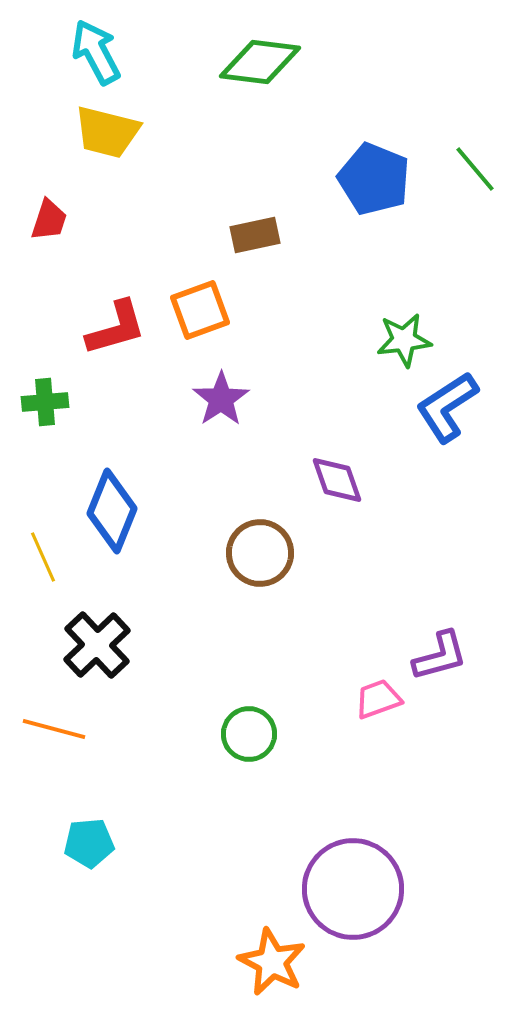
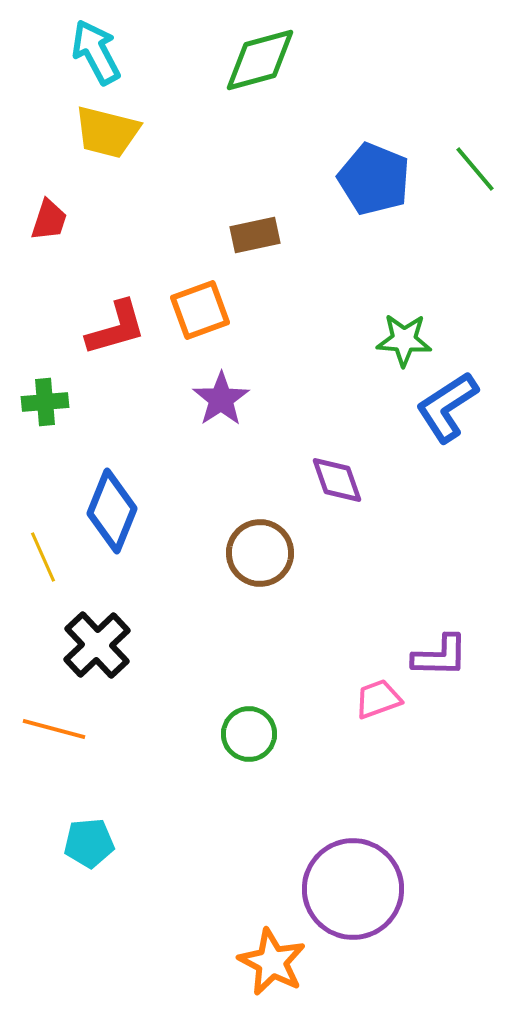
green diamond: moved 2 px up; rotated 22 degrees counterclockwise
green star: rotated 10 degrees clockwise
purple L-shape: rotated 16 degrees clockwise
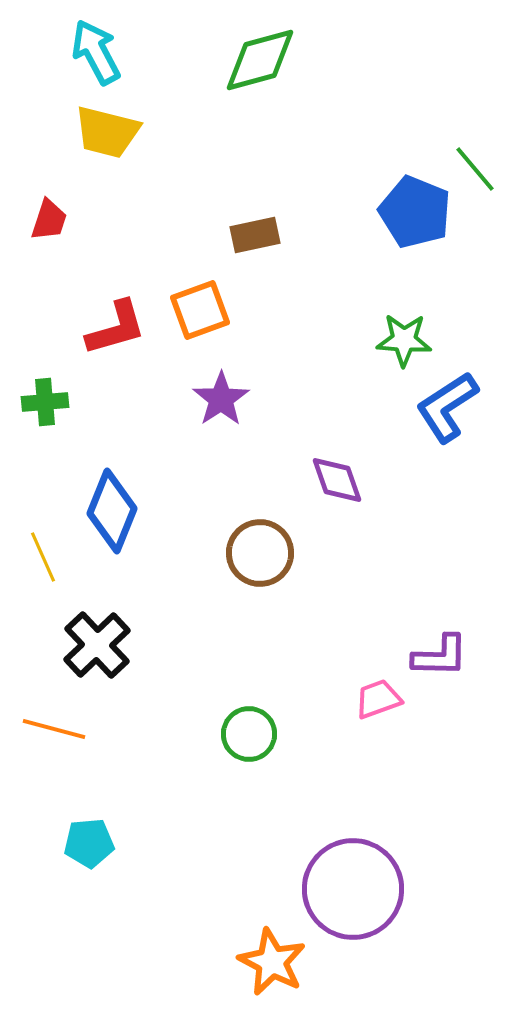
blue pentagon: moved 41 px right, 33 px down
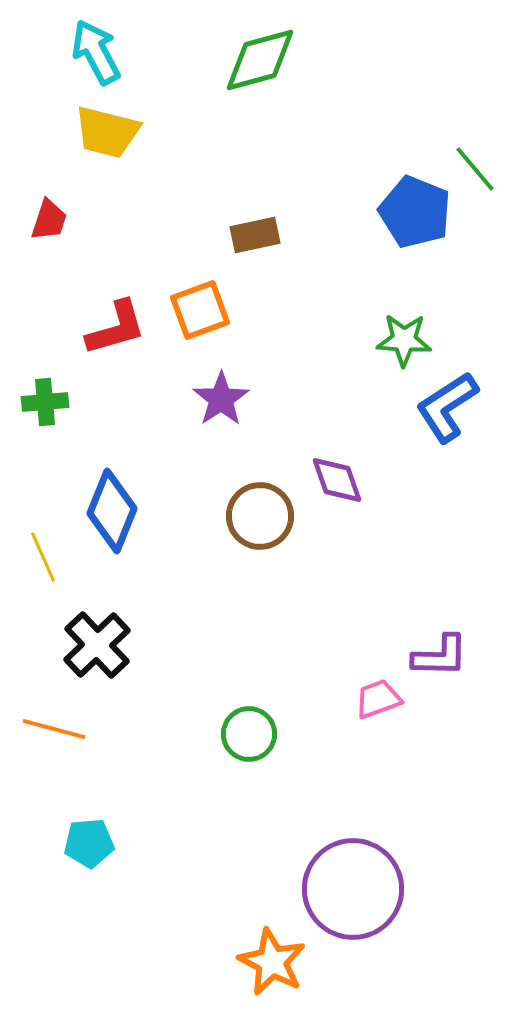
brown circle: moved 37 px up
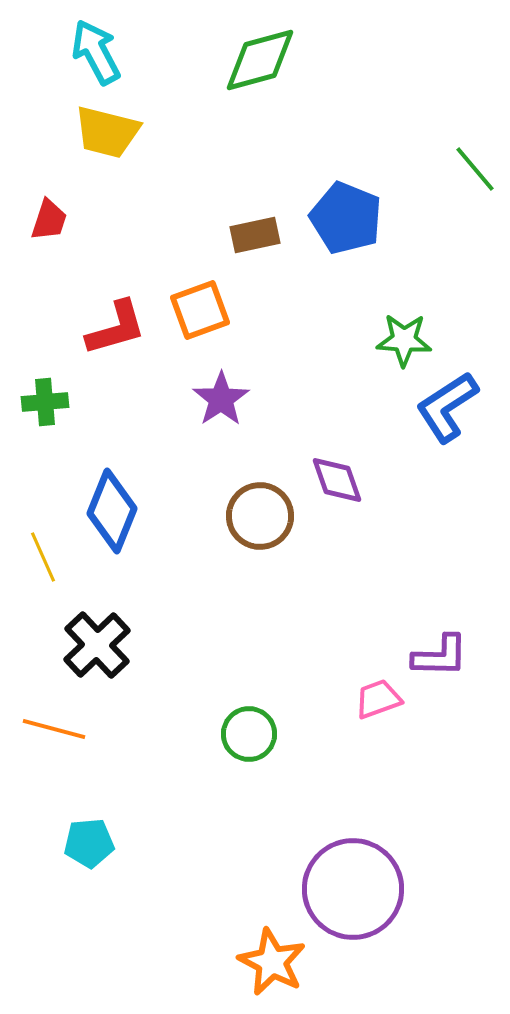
blue pentagon: moved 69 px left, 6 px down
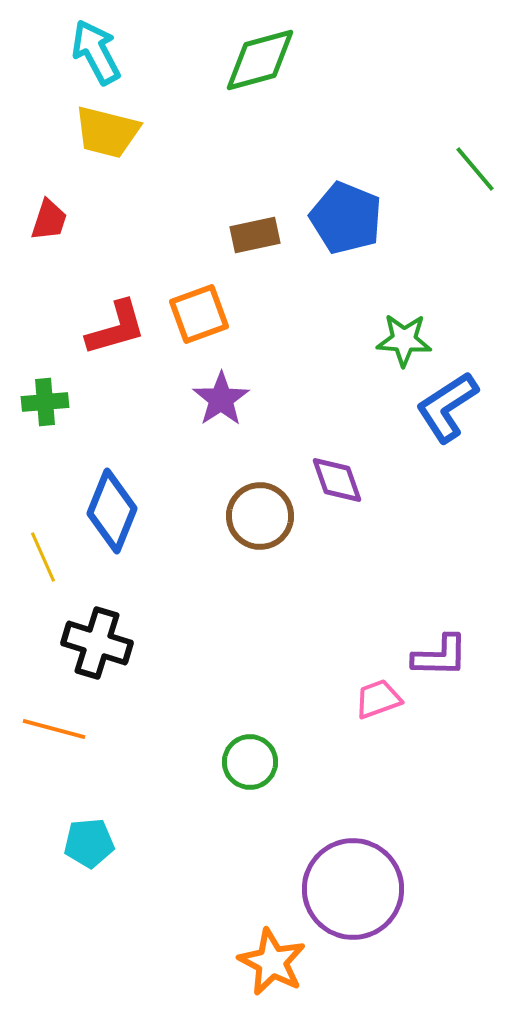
orange square: moved 1 px left, 4 px down
black cross: moved 2 px up; rotated 30 degrees counterclockwise
green circle: moved 1 px right, 28 px down
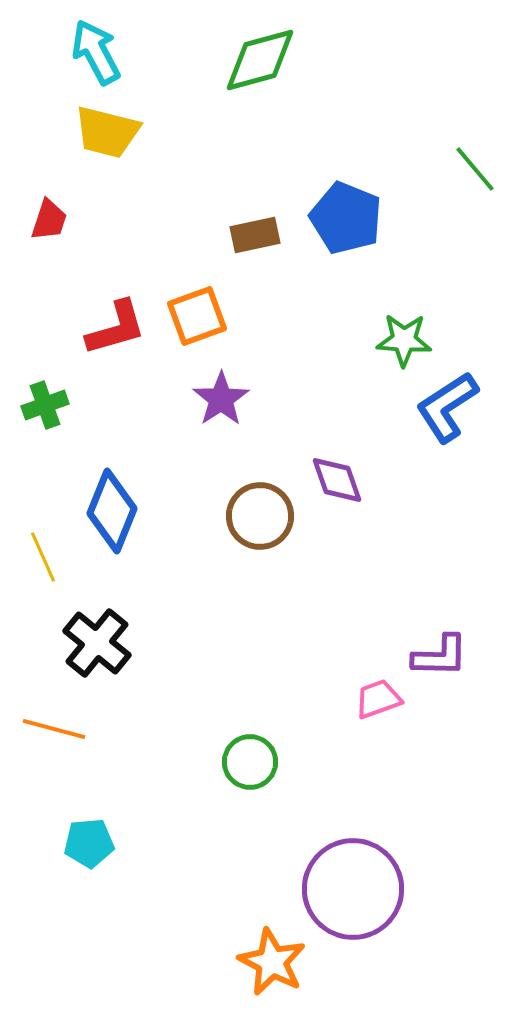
orange square: moved 2 px left, 2 px down
green cross: moved 3 px down; rotated 15 degrees counterclockwise
black cross: rotated 22 degrees clockwise
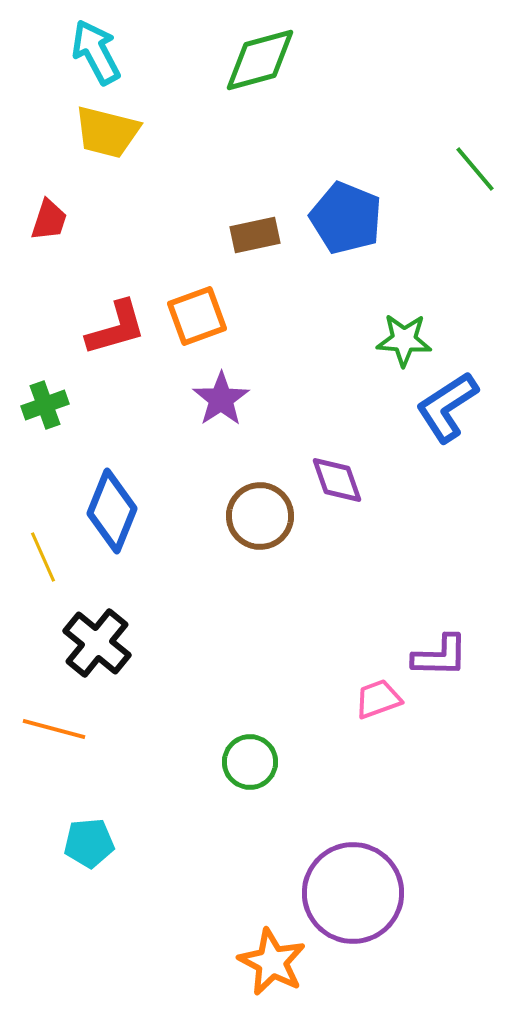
purple circle: moved 4 px down
